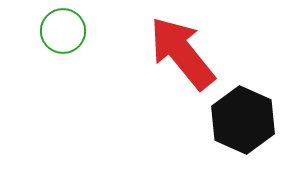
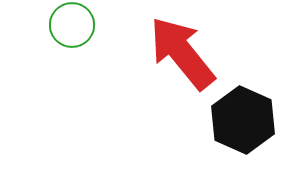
green circle: moved 9 px right, 6 px up
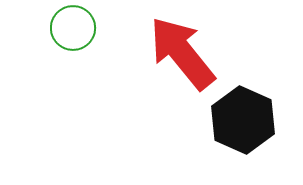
green circle: moved 1 px right, 3 px down
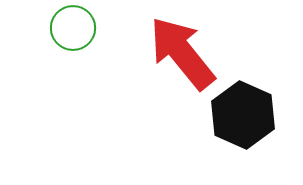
black hexagon: moved 5 px up
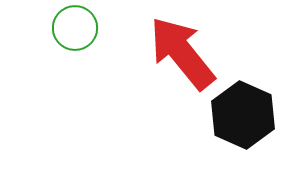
green circle: moved 2 px right
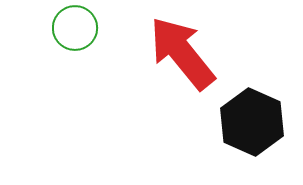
black hexagon: moved 9 px right, 7 px down
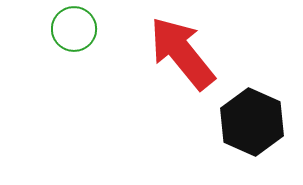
green circle: moved 1 px left, 1 px down
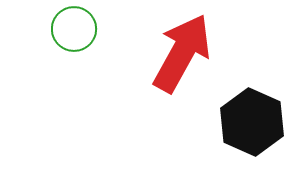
red arrow: rotated 68 degrees clockwise
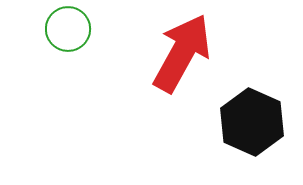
green circle: moved 6 px left
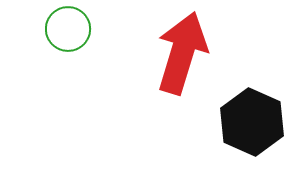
red arrow: rotated 12 degrees counterclockwise
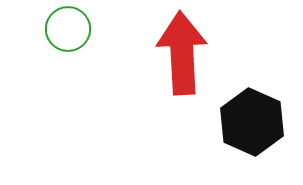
red arrow: rotated 20 degrees counterclockwise
